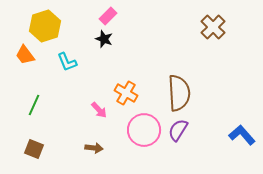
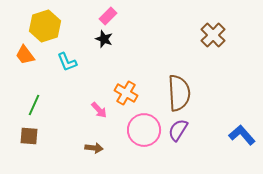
brown cross: moved 8 px down
brown square: moved 5 px left, 13 px up; rotated 18 degrees counterclockwise
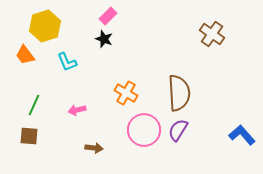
brown cross: moved 1 px left, 1 px up; rotated 10 degrees counterclockwise
pink arrow: moved 22 px left; rotated 120 degrees clockwise
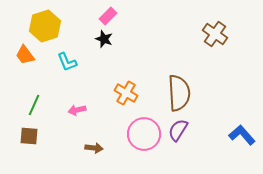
brown cross: moved 3 px right
pink circle: moved 4 px down
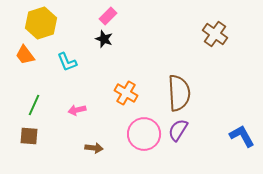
yellow hexagon: moved 4 px left, 3 px up
blue L-shape: moved 1 px down; rotated 12 degrees clockwise
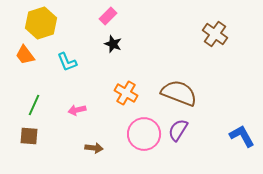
black star: moved 9 px right, 5 px down
brown semicircle: rotated 66 degrees counterclockwise
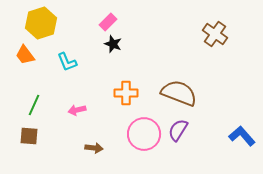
pink rectangle: moved 6 px down
orange cross: rotated 30 degrees counterclockwise
blue L-shape: rotated 12 degrees counterclockwise
